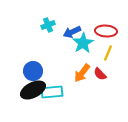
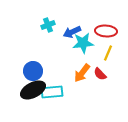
cyan star: rotated 25 degrees clockwise
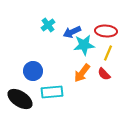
cyan cross: rotated 16 degrees counterclockwise
cyan star: moved 1 px right, 2 px down
red semicircle: moved 4 px right
black ellipse: moved 13 px left, 9 px down; rotated 60 degrees clockwise
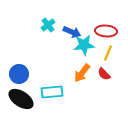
blue arrow: rotated 132 degrees counterclockwise
blue circle: moved 14 px left, 3 px down
black ellipse: moved 1 px right
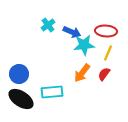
red semicircle: rotated 80 degrees clockwise
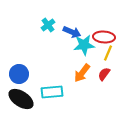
red ellipse: moved 2 px left, 6 px down
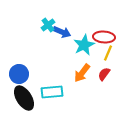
blue arrow: moved 10 px left
cyan star: rotated 20 degrees counterclockwise
black ellipse: moved 3 px right, 1 px up; rotated 25 degrees clockwise
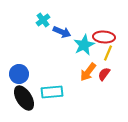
cyan cross: moved 5 px left, 5 px up
orange arrow: moved 6 px right, 1 px up
